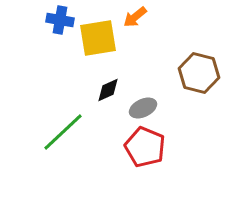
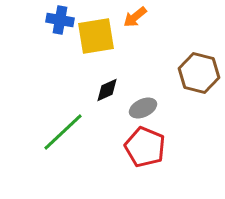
yellow square: moved 2 px left, 2 px up
black diamond: moved 1 px left
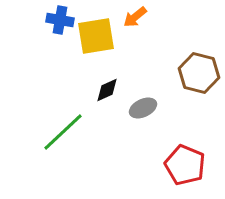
red pentagon: moved 40 px right, 18 px down
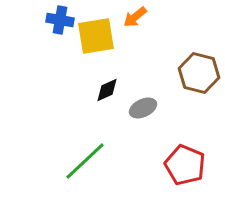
green line: moved 22 px right, 29 px down
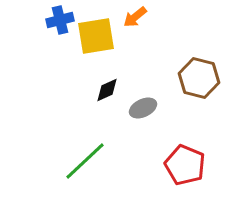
blue cross: rotated 24 degrees counterclockwise
brown hexagon: moved 5 px down
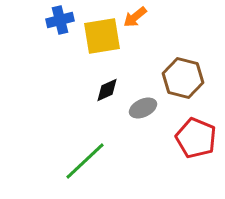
yellow square: moved 6 px right
brown hexagon: moved 16 px left
red pentagon: moved 11 px right, 27 px up
